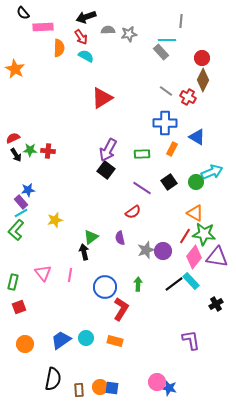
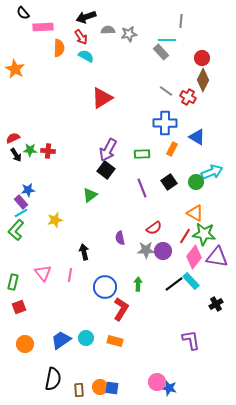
purple line at (142, 188): rotated 36 degrees clockwise
red semicircle at (133, 212): moved 21 px right, 16 px down
green triangle at (91, 237): moved 1 px left, 42 px up
gray star at (146, 250): rotated 18 degrees clockwise
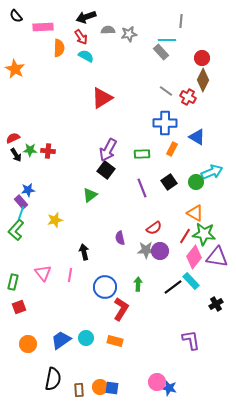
black semicircle at (23, 13): moved 7 px left, 3 px down
cyan line at (21, 213): rotated 40 degrees counterclockwise
purple circle at (163, 251): moved 3 px left
black line at (174, 284): moved 1 px left, 3 px down
orange circle at (25, 344): moved 3 px right
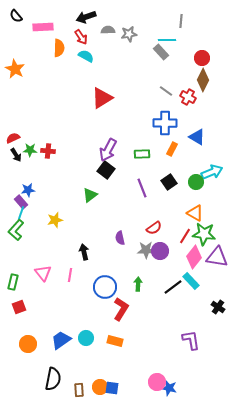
black cross at (216, 304): moved 2 px right, 3 px down; rotated 24 degrees counterclockwise
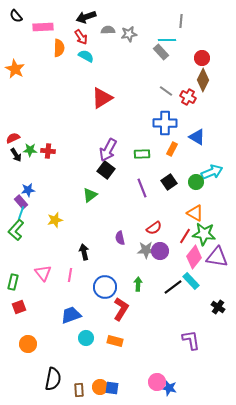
blue trapezoid at (61, 340): moved 10 px right, 25 px up; rotated 15 degrees clockwise
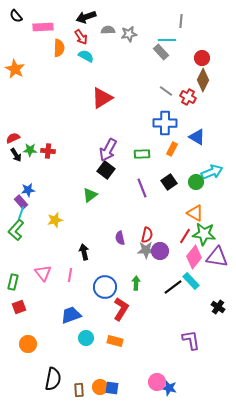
red semicircle at (154, 228): moved 7 px left, 7 px down; rotated 42 degrees counterclockwise
green arrow at (138, 284): moved 2 px left, 1 px up
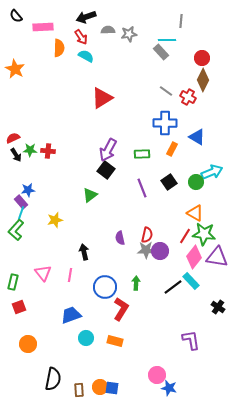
pink circle at (157, 382): moved 7 px up
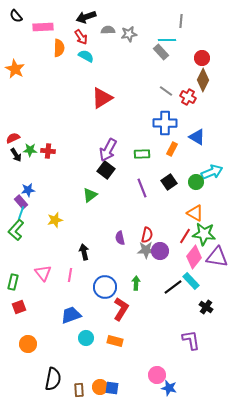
black cross at (218, 307): moved 12 px left
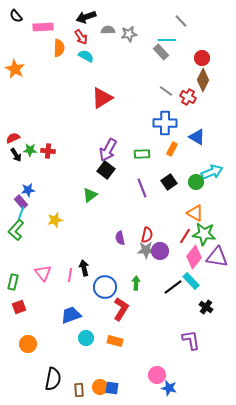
gray line at (181, 21): rotated 48 degrees counterclockwise
black arrow at (84, 252): moved 16 px down
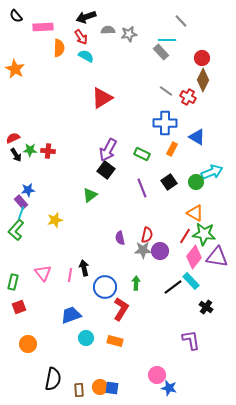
green rectangle at (142, 154): rotated 28 degrees clockwise
gray star at (146, 250): moved 3 px left
